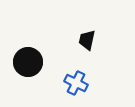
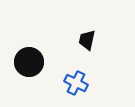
black circle: moved 1 px right
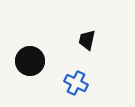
black circle: moved 1 px right, 1 px up
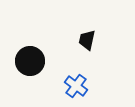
blue cross: moved 3 px down; rotated 10 degrees clockwise
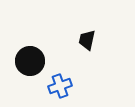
blue cross: moved 16 px left; rotated 35 degrees clockwise
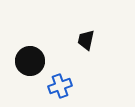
black trapezoid: moved 1 px left
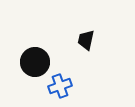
black circle: moved 5 px right, 1 px down
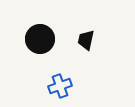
black circle: moved 5 px right, 23 px up
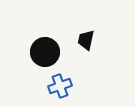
black circle: moved 5 px right, 13 px down
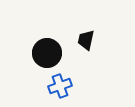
black circle: moved 2 px right, 1 px down
